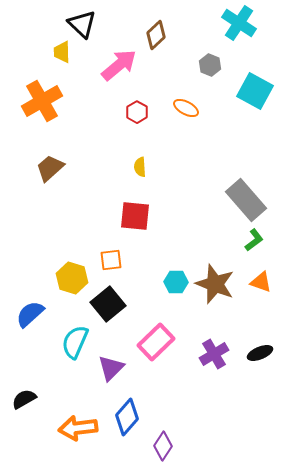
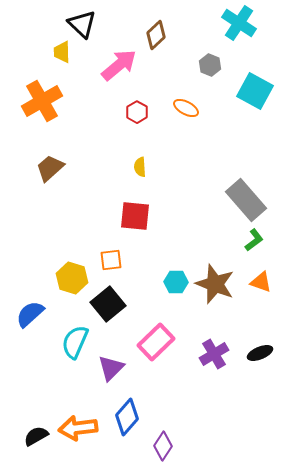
black semicircle: moved 12 px right, 37 px down
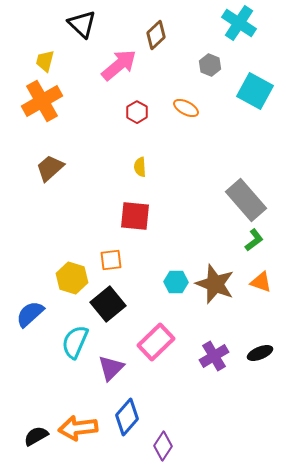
yellow trapezoid: moved 17 px left, 9 px down; rotated 15 degrees clockwise
purple cross: moved 2 px down
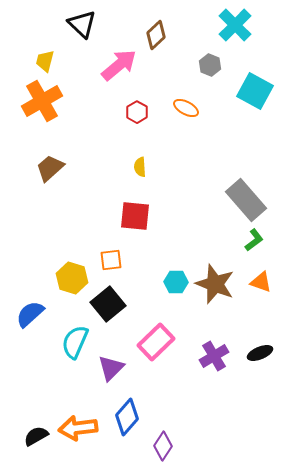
cyan cross: moved 4 px left, 2 px down; rotated 12 degrees clockwise
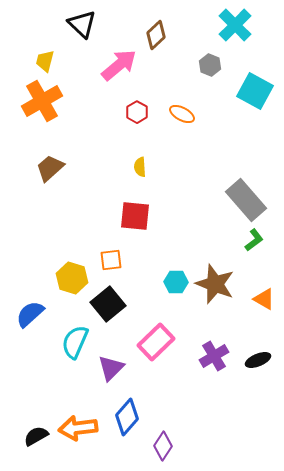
orange ellipse: moved 4 px left, 6 px down
orange triangle: moved 3 px right, 17 px down; rotated 10 degrees clockwise
black ellipse: moved 2 px left, 7 px down
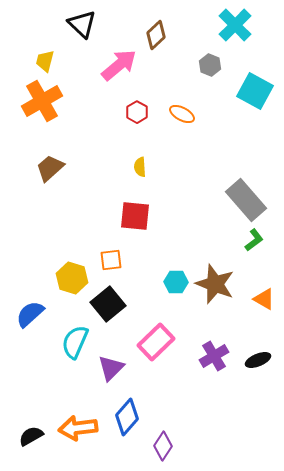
black semicircle: moved 5 px left
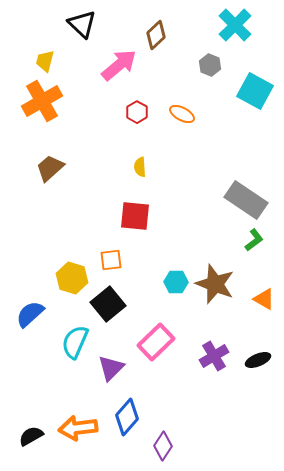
gray rectangle: rotated 15 degrees counterclockwise
